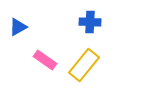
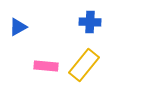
pink rectangle: moved 1 px right, 6 px down; rotated 30 degrees counterclockwise
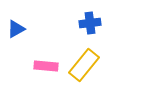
blue cross: moved 1 px down; rotated 10 degrees counterclockwise
blue triangle: moved 2 px left, 2 px down
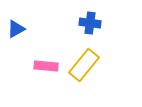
blue cross: rotated 15 degrees clockwise
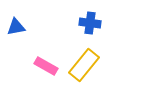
blue triangle: moved 2 px up; rotated 18 degrees clockwise
pink rectangle: rotated 25 degrees clockwise
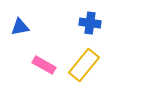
blue triangle: moved 4 px right
pink rectangle: moved 2 px left, 1 px up
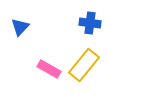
blue triangle: rotated 36 degrees counterclockwise
pink rectangle: moved 5 px right, 4 px down
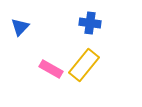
pink rectangle: moved 2 px right
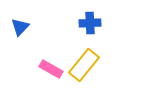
blue cross: rotated 10 degrees counterclockwise
